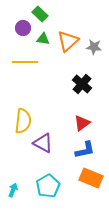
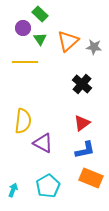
green triangle: moved 3 px left; rotated 48 degrees clockwise
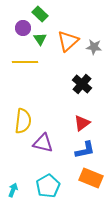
purple triangle: rotated 15 degrees counterclockwise
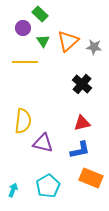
green triangle: moved 3 px right, 2 px down
red triangle: rotated 24 degrees clockwise
blue L-shape: moved 5 px left
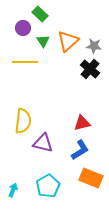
gray star: moved 1 px up
black cross: moved 8 px right, 15 px up
blue L-shape: rotated 20 degrees counterclockwise
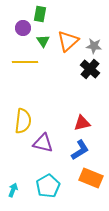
green rectangle: rotated 56 degrees clockwise
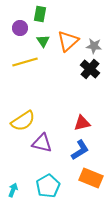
purple circle: moved 3 px left
yellow line: rotated 15 degrees counterclockwise
yellow semicircle: rotated 50 degrees clockwise
purple triangle: moved 1 px left
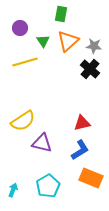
green rectangle: moved 21 px right
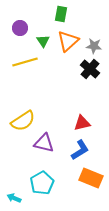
purple triangle: moved 2 px right
cyan pentagon: moved 6 px left, 3 px up
cyan arrow: moved 1 px right, 8 px down; rotated 88 degrees counterclockwise
